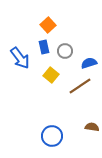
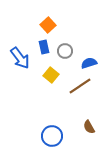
brown semicircle: moved 3 px left; rotated 128 degrees counterclockwise
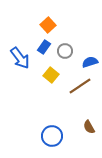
blue rectangle: rotated 48 degrees clockwise
blue semicircle: moved 1 px right, 1 px up
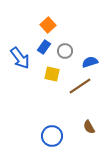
yellow square: moved 1 px right, 1 px up; rotated 28 degrees counterclockwise
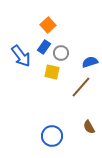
gray circle: moved 4 px left, 2 px down
blue arrow: moved 1 px right, 2 px up
yellow square: moved 2 px up
brown line: moved 1 px right, 1 px down; rotated 15 degrees counterclockwise
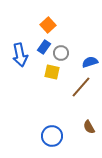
blue arrow: moved 1 px left, 1 px up; rotated 25 degrees clockwise
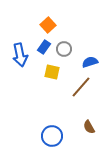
gray circle: moved 3 px right, 4 px up
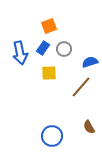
orange square: moved 1 px right, 1 px down; rotated 21 degrees clockwise
blue rectangle: moved 1 px left, 1 px down
blue arrow: moved 2 px up
yellow square: moved 3 px left, 1 px down; rotated 14 degrees counterclockwise
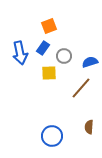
gray circle: moved 7 px down
brown line: moved 1 px down
brown semicircle: rotated 32 degrees clockwise
